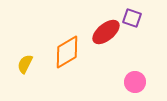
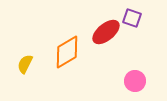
pink circle: moved 1 px up
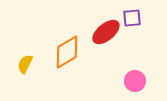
purple square: rotated 24 degrees counterclockwise
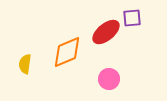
orange diamond: rotated 8 degrees clockwise
yellow semicircle: rotated 18 degrees counterclockwise
pink circle: moved 26 px left, 2 px up
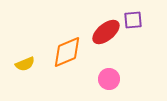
purple square: moved 1 px right, 2 px down
yellow semicircle: rotated 120 degrees counterclockwise
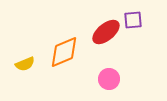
orange diamond: moved 3 px left
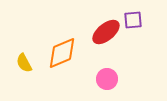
orange diamond: moved 2 px left, 1 px down
yellow semicircle: moved 1 px left, 1 px up; rotated 84 degrees clockwise
pink circle: moved 2 px left
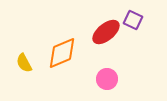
purple square: rotated 30 degrees clockwise
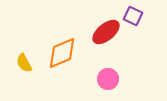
purple square: moved 4 px up
pink circle: moved 1 px right
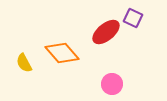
purple square: moved 2 px down
orange diamond: rotated 72 degrees clockwise
pink circle: moved 4 px right, 5 px down
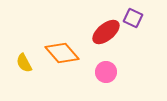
pink circle: moved 6 px left, 12 px up
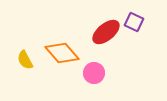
purple square: moved 1 px right, 4 px down
yellow semicircle: moved 1 px right, 3 px up
pink circle: moved 12 px left, 1 px down
